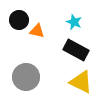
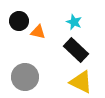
black circle: moved 1 px down
orange triangle: moved 1 px right, 1 px down
black rectangle: rotated 15 degrees clockwise
gray circle: moved 1 px left
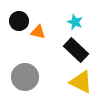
cyan star: moved 1 px right
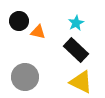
cyan star: moved 1 px right, 1 px down; rotated 21 degrees clockwise
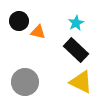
gray circle: moved 5 px down
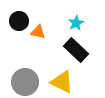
yellow triangle: moved 19 px left
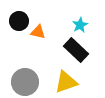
cyan star: moved 4 px right, 2 px down
yellow triangle: moved 4 px right; rotated 45 degrees counterclockwise
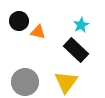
cyan star: moved 1 px right
yellow triangle: rotated 35 degrees counterclockwise
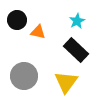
black circle: moved 2 px left, 1 px up
cyan star: moved 4 px left, 4 px up
gray circle: moved 1 px left, 6 px up
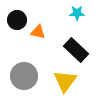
cyan star: moved 8 px up; rotated 28 degrees clockwise
yellow triangle: moved 1 px left, 1 px up
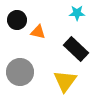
black rectangle: moved 1 px up
gray circle: moved 4 px left, 4 px up
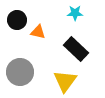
cyan star: moved 2 px left
